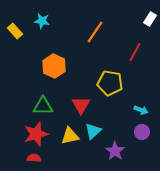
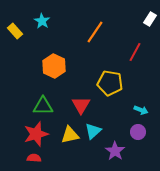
cyan star: rotated 21 degrees clockwise
purple circle: moved 4 px left
yellow triangle: moved 1 px up
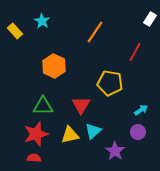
cyan arrow: rotated 56 degrees counterclockwise
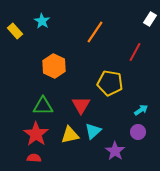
red star: rotated 20 degrees counterclockwise
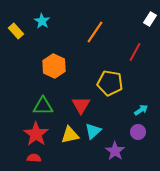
yellow rectangle: moved 1 px right
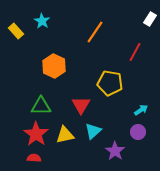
green triangle: moved 2 px left
yellow triangle: moved 5 px left
